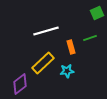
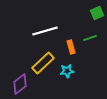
white line: moved 1 px left
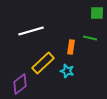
green square: rotated 24 degrees clockwise
white line: moved 14 px left
green line: rotated 32 degrees clockwise
orange rectangle: rotated 24 degrees clockwise
cyan star: rotated 24 degrees clockwise
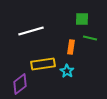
green square: moved 15 px left, 6 px down
yellow rectangle: moved 1 px down; rotated 35 degrees clockwise
cyan star: rotated 16 degrees clockwise
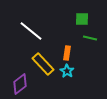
white line: rotated 55 degrees clockwise
orange rectangle: moved 4 px left, 6 px down
yellow rectangle: rotated 55 degrees clockwise
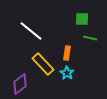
cyan star: moved 2 px down
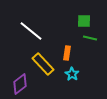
green square: moved 2 px right, 2 px down
cyan star: moved 5 px right, 1 px down
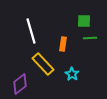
white line: rotated 35 degrees clockwise
green line: rotated 16 degrees counterclockwise
orange rectangle: moved 4 px left, 9 px up
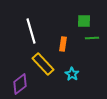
green line: moved 2 px right
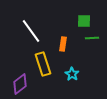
white line: rotated 20 degrees counterclockwise
yellow rectangle: rotated 25 degrees clockwise
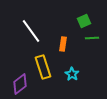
green square: rotated 24 degrees counterclockwise
yellow rectangle: moved 3 px down
